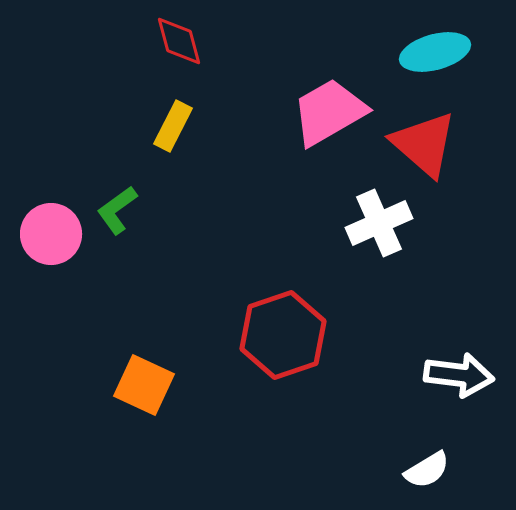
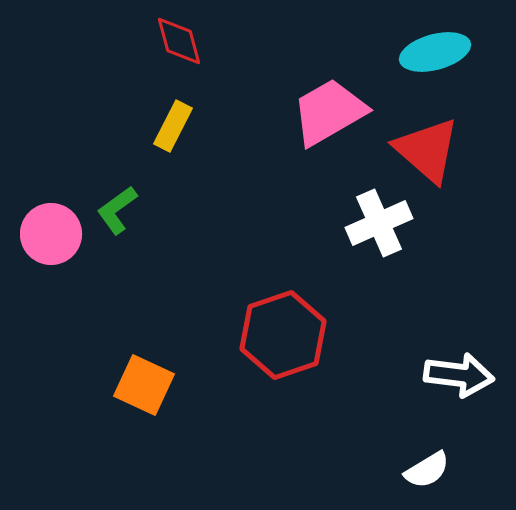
red triangle: moved 3 px right, 6 px down
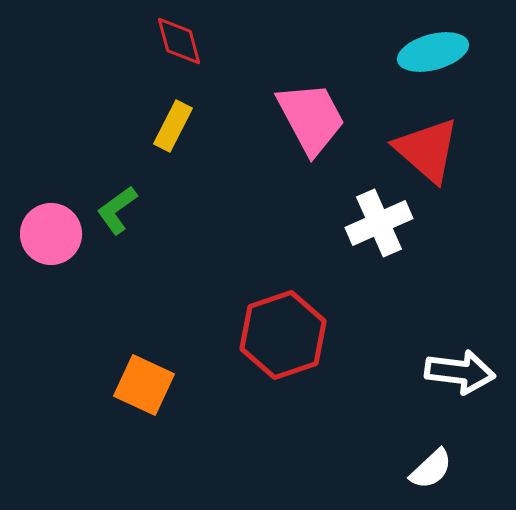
cyan ellipse: moved 2 px left
pink trapezoid: moved 18 px left, 6 px down; rotated 92 degrees clockwise
white arrow: moved 1 px right, 3 px up
white semicircle: moved 4 px right, 1 px up; rotated 12 degrees counterclockwise
